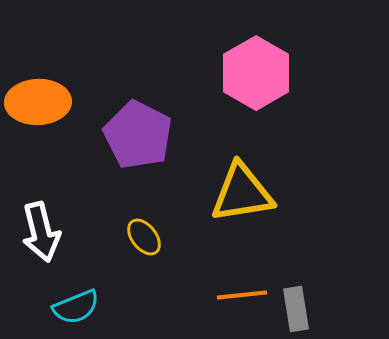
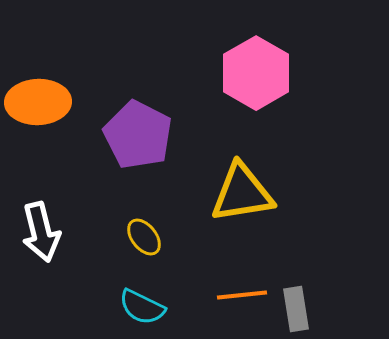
cyan semicircle: moved 66 px right; rotated 48 degrees clockwise
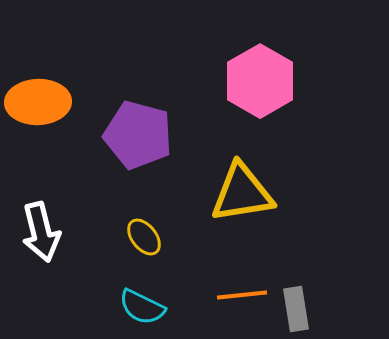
pink hexagon: moved 4 px right, 8 px down
purple pentagon: rotated 12 degrees counterclockwise
